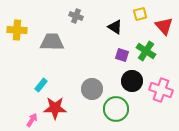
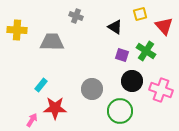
green circle: moved 4 px right, 2 px down
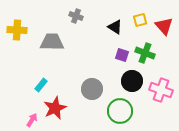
yellow square: moved 6 px down
green cross: moved 1 px left, 2 px down; rotated 12 degrees counterclockwise
red star: rotated 25 degrees counterclockwise
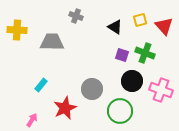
red star: moved 10 px right
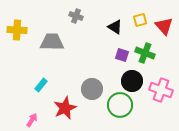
green circle: moved 6 px up
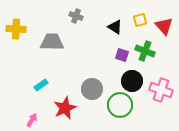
yellow cross: moved 1 px left, 1 px up
green cross: moved 2 px up
cyan rectangle: rotated 16 degrees clockwise
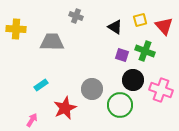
black circle: moved 1 px right, 1 px up
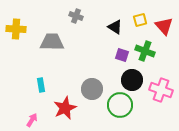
black circle: moved 1 px left
cyan rectangle: rotated 64 degrees counterclockwise
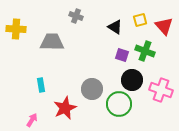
green circle: moved 1 px left, 1 px up
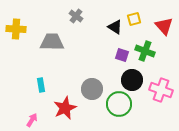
gray cross: rotated 16 degrees clockwise
yellow square: moved 6 px left, 1 px up
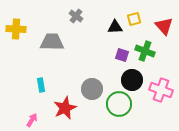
black triangle: rotated 35 degrees counterclockwise
